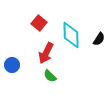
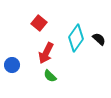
cyan diamond: moved 5 px right, 3 px down; rotated 36 degrees clockwise
black semicircle: rotated 80 degrees counterclockwise
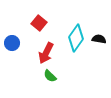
black semicircle: rotated 32 degrees counterclockwise
blue circle: moved 22 px up
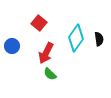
black semicircle: rotated 72 degrees clockwise
blue circle: moved 3 px down
green semicircle: moved 2 px up
